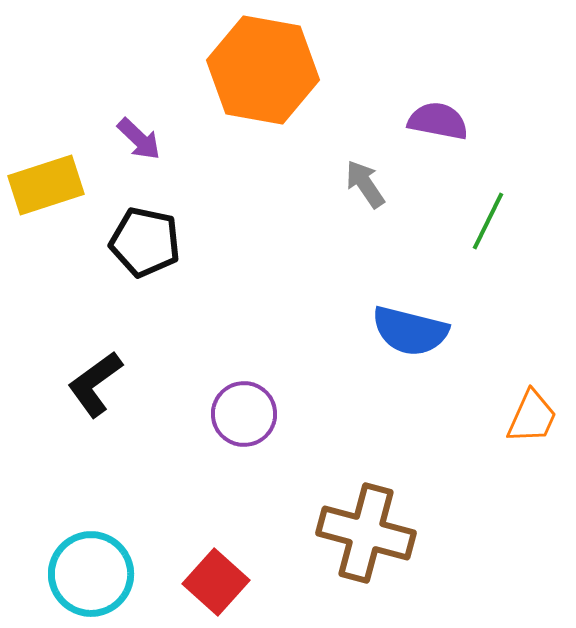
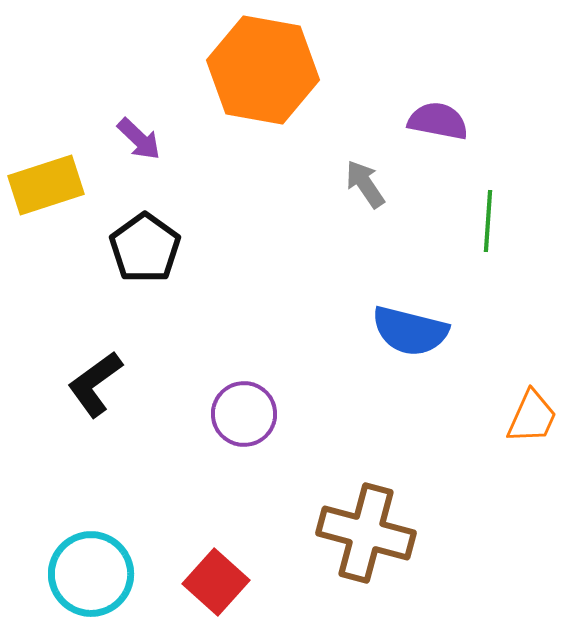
green line: rotated 22 degrees counterclockwise
black pentagon: moved 6 px down; rotated 24 degrees clockwise
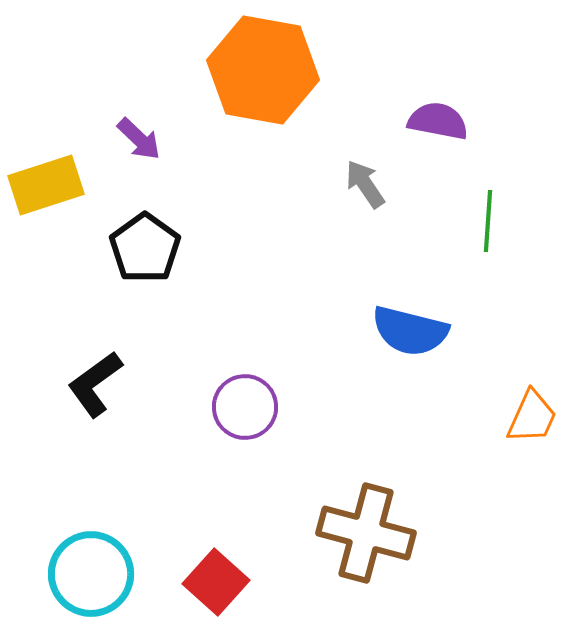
purple circle: moved 1 px right, 7 px up
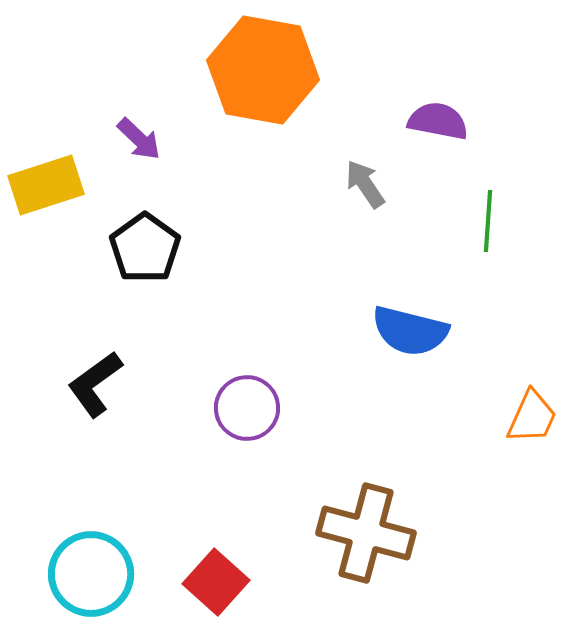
purple circle: moved 2 px right, 1 px down
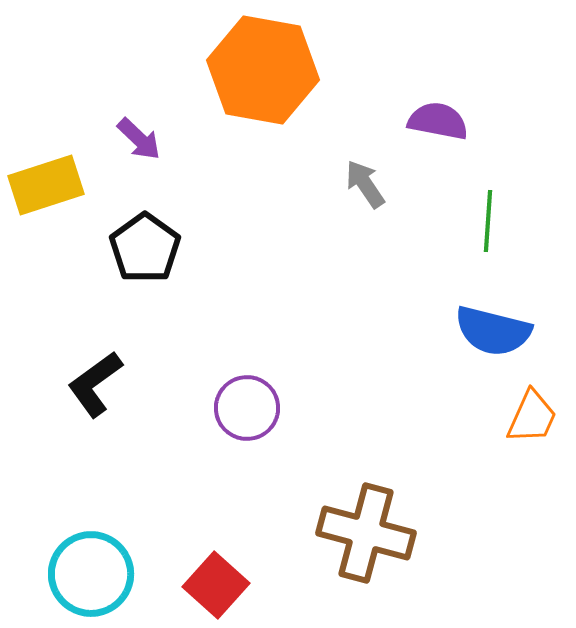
blue semicircle: moved 83 px right
red square: moved 3 px down
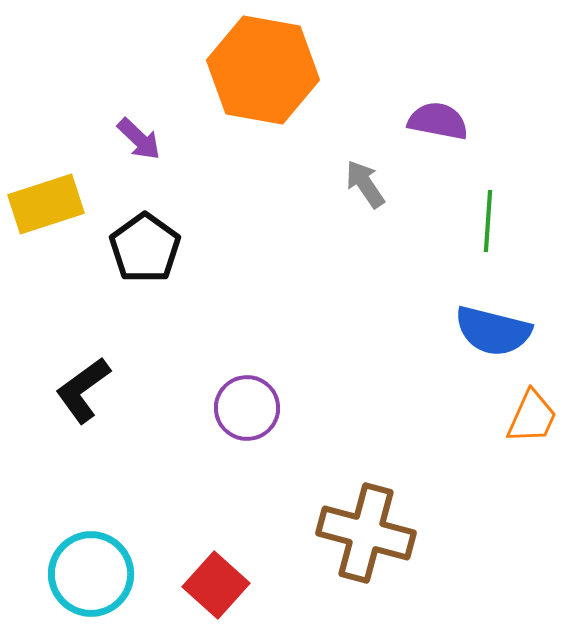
yellow rectangle: moved 19 px down
black L-shape: moved 12 px left, 6 px down
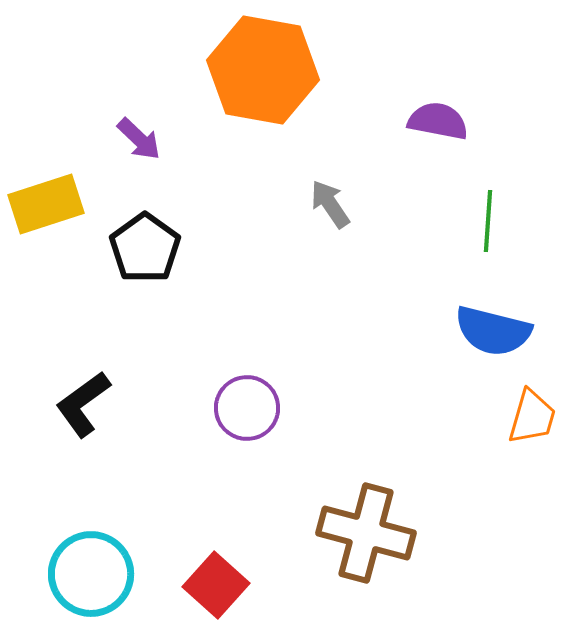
gray arrow: moved 35 px left, 20 px down
black L-shape: moved 14 px down
orange trapezoid: rotated 8 degrees counterclockwise
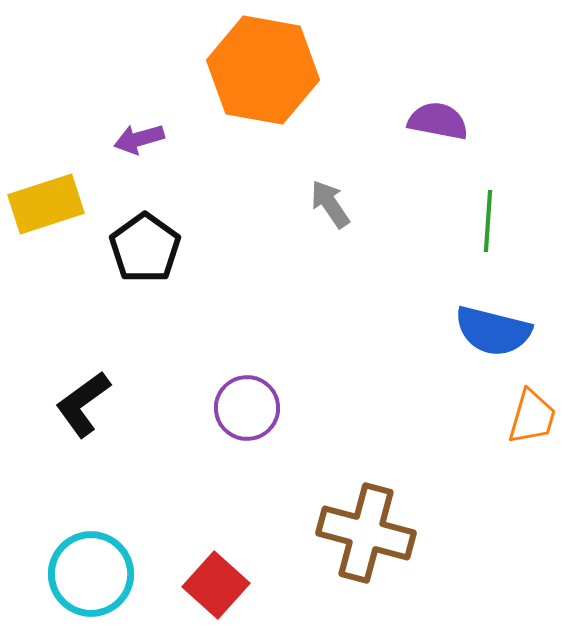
purple arrow: rotated 120 degrees clockwise
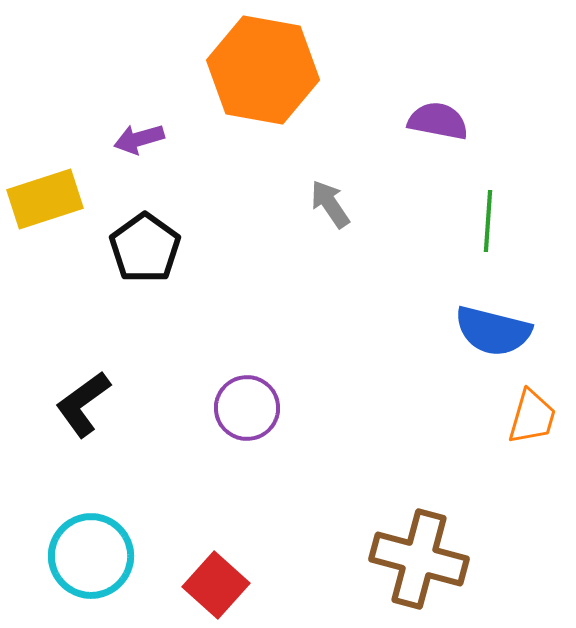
yellow rectangle: moved 1 px left, 5 px up
brown cross: moved 53 px right, 26 px down
cyan circle: moved 18 px up
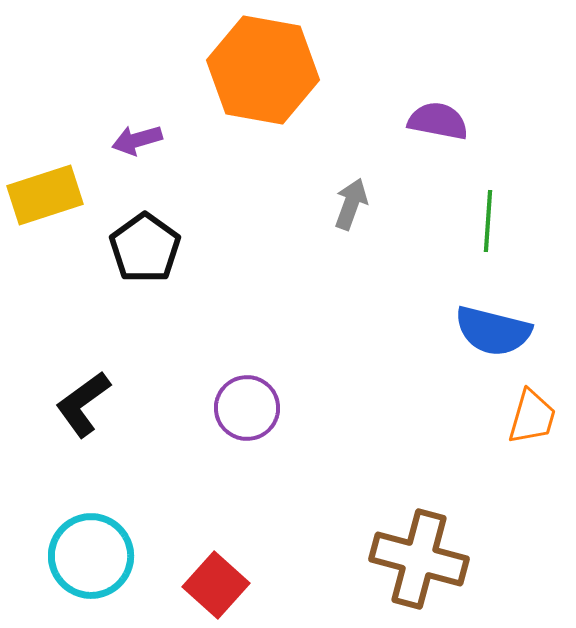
purple arrow: moved 2 px left, 1 px down
yellow rectangle: moved 4 px up
gray arrow: moved 21 px right; rotated 54 degrees clockwise
